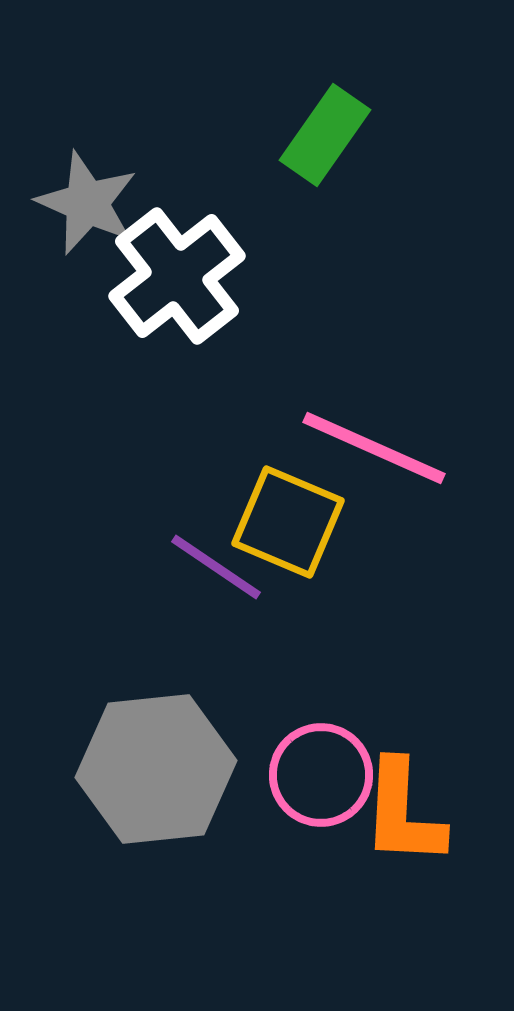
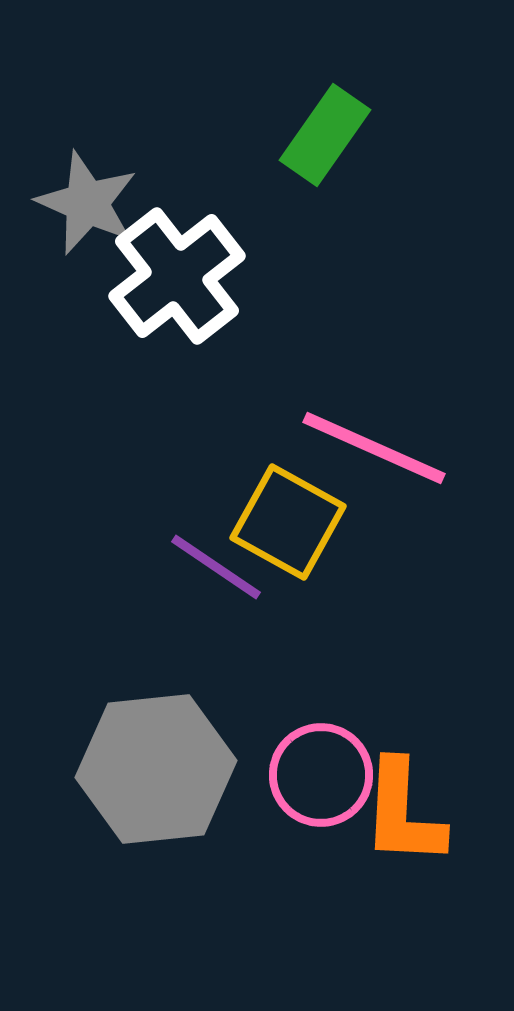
yellow square: rotated 6 degrees clockwise
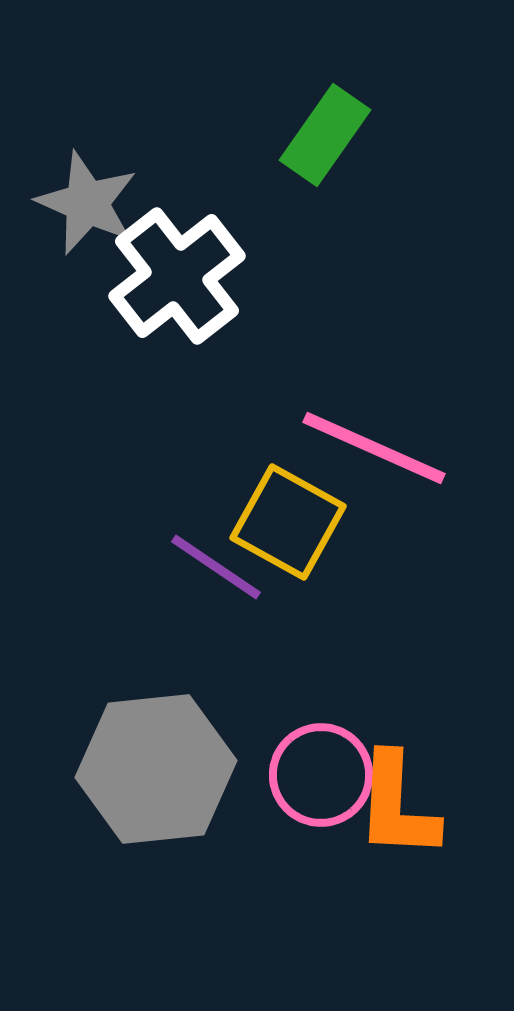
orange L-shape: moved 6 px left, 7 px up
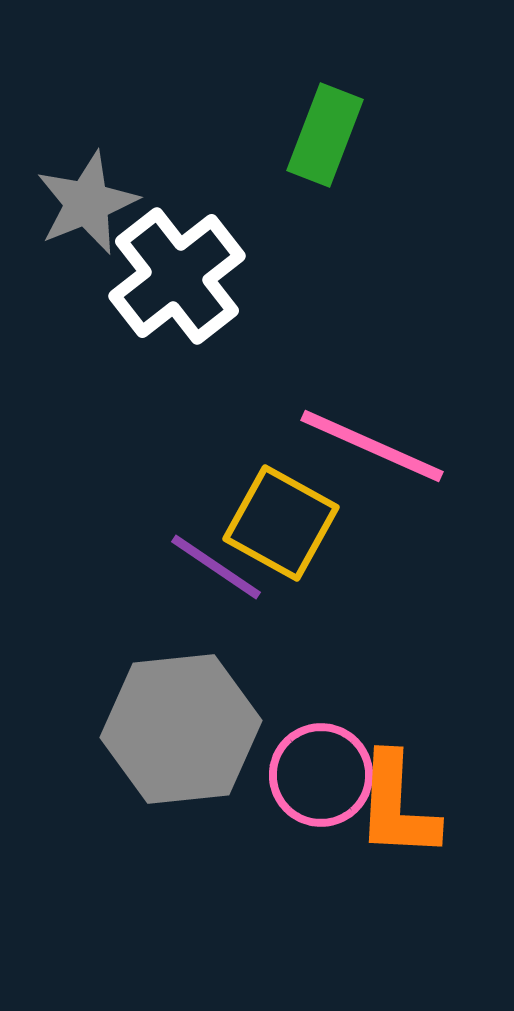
green rectangle: rotated 14 degrees counterclockwise
gray star: rotated 26 degrees clockwise
pink line: moved 2 px left, 2 px up
yellow square: moved 7 px left, 1 px down
gray hexagon: moved 25 px right, 40 px up
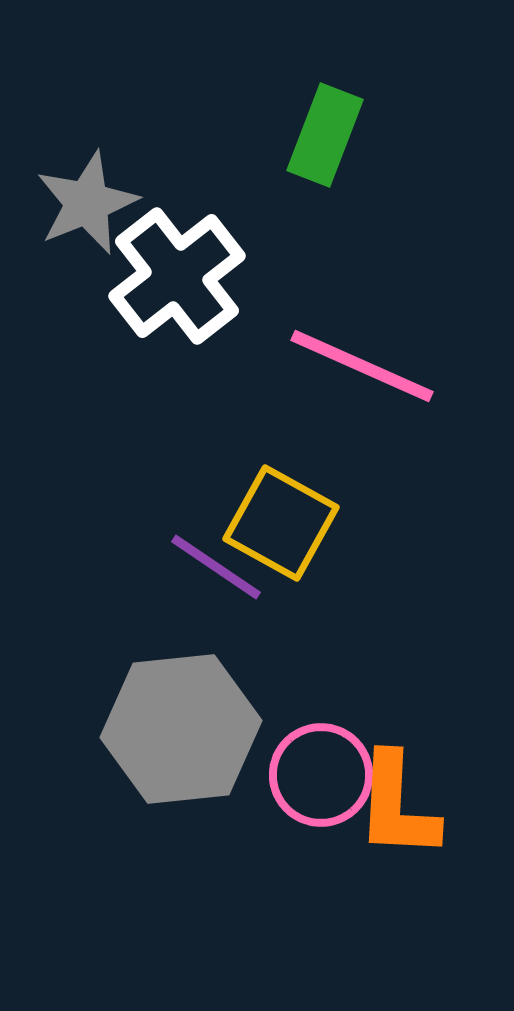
pink line: moved 10 px left, 80 px up
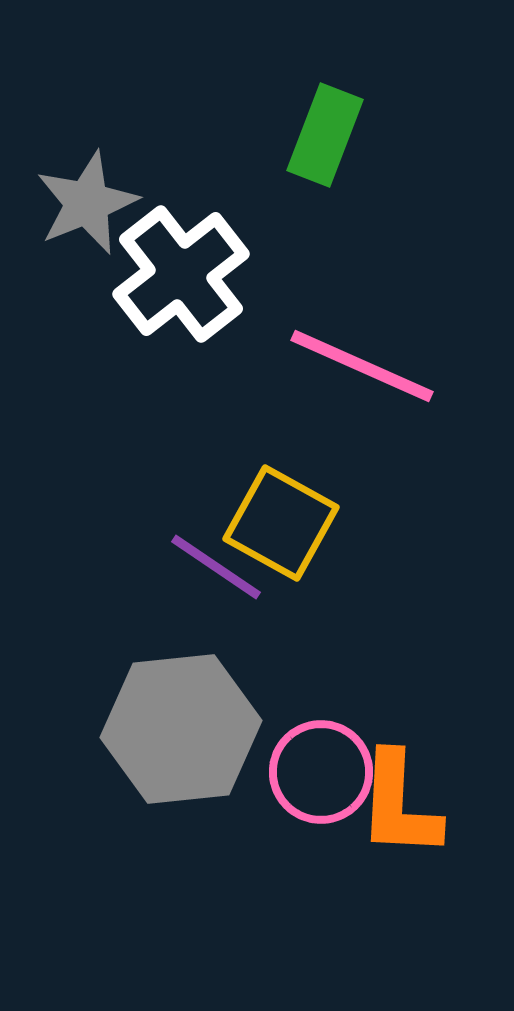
white cross: moved 4 px right, 2 px up
pink circle: moved 3 px up
orange L-shape: moved 2 px right, 1 px up
